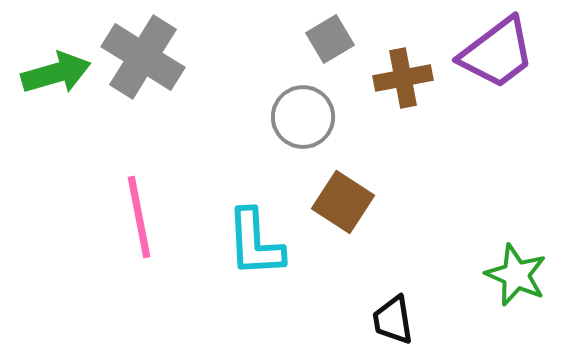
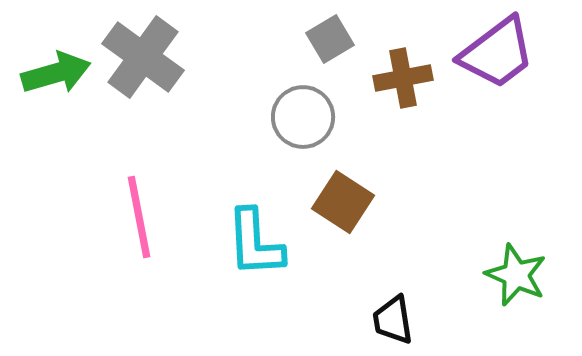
gray cross: rotated 4 degrees clockwise
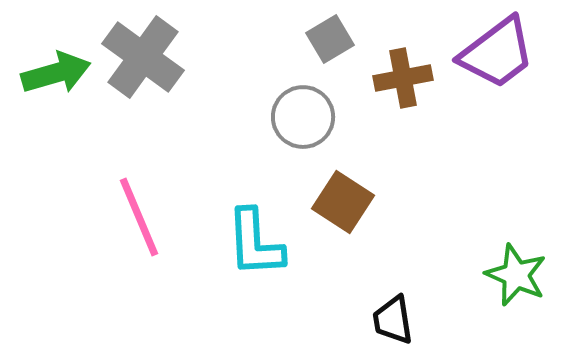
pink line: rotated 12 degrees counterclockwise
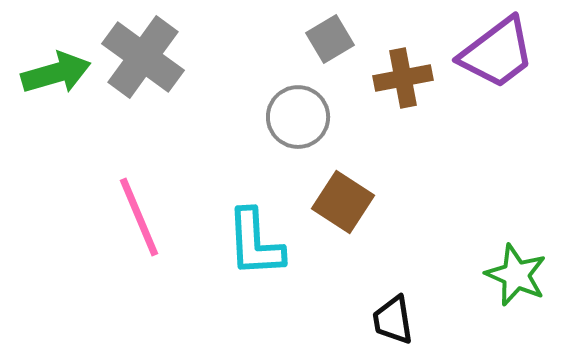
gray circle: moved 5 px left
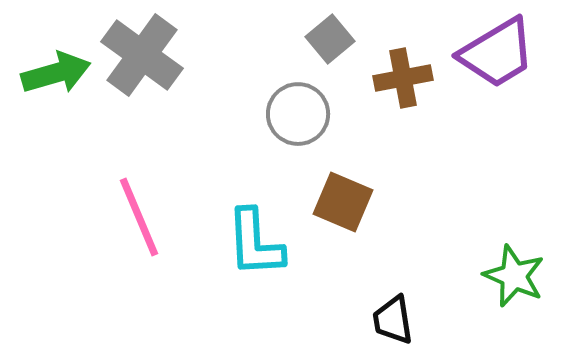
gray square: rotated 9 degrees counterclockwise
purple trapezoid: rotated 6 degrees clockwise
gray cross: moved 1 px left, 2 px up
gray circle: moved 3 px up
brown square: rotated 10 degrees counterclockwise
green star: moved 2 px left, 1 px down
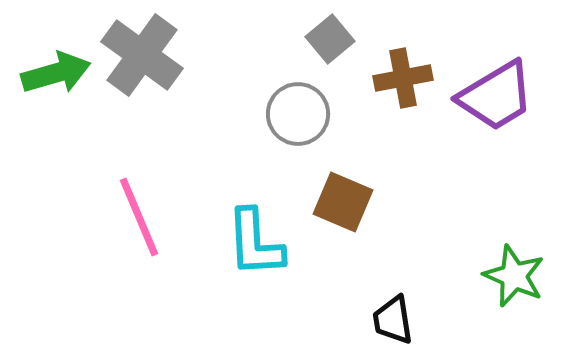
purple trapezoid: moved 1 px left, 43 px down
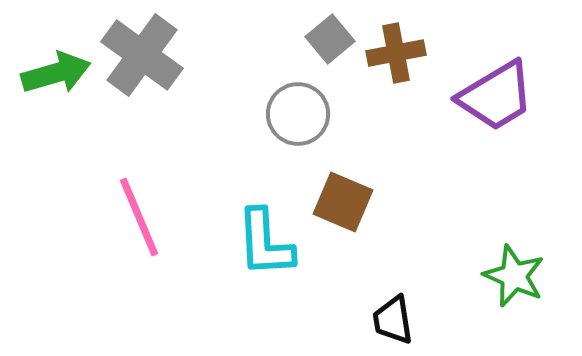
brown cross: moved 7 px left, 25 px up
cyan L-shape: moved 10 px right
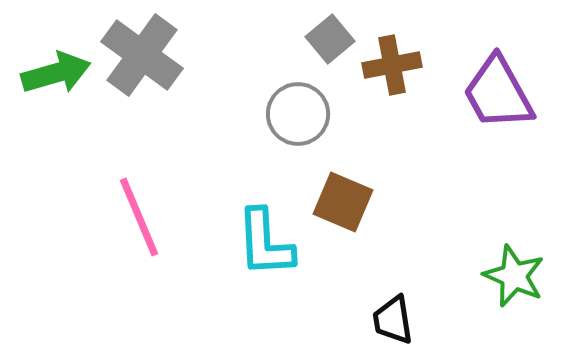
brown cross: moved 4 px left, 12 px down
purple trapezoid: moved 2 px right, 3 px up; rotated 92 degrees clockwise
